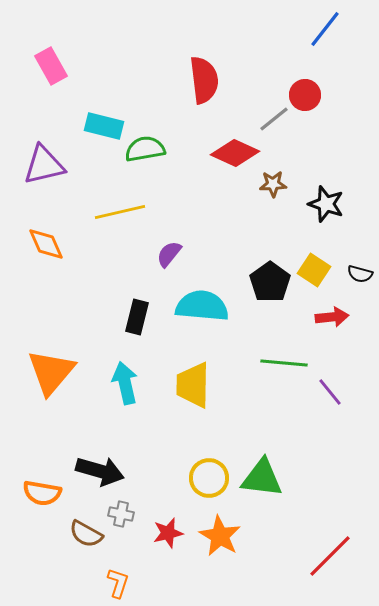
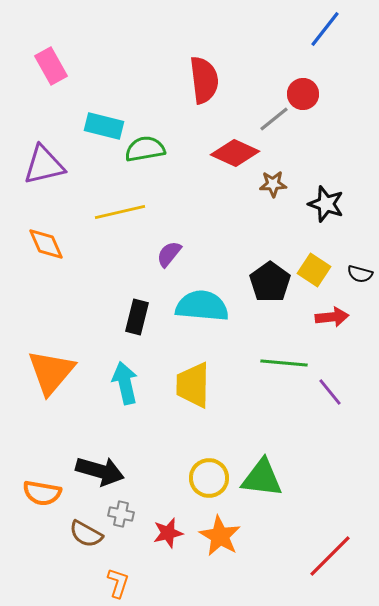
red circle: moved 2 px left, 1 px up
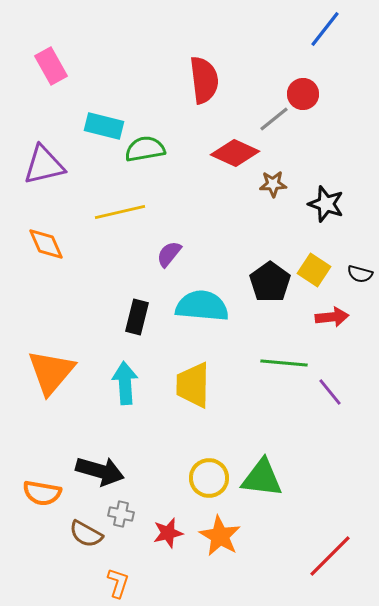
cyan arrow: rotated 9 degrees clockwise
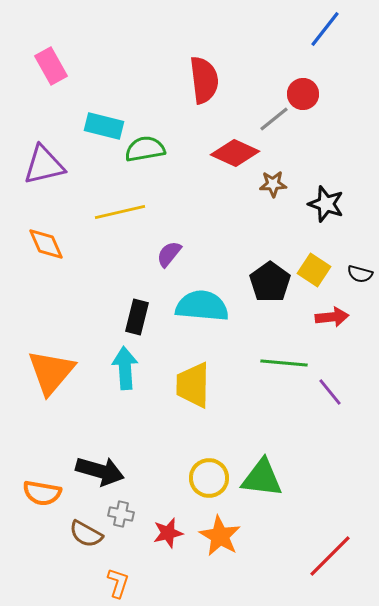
cyan arrow: moved 15 px up
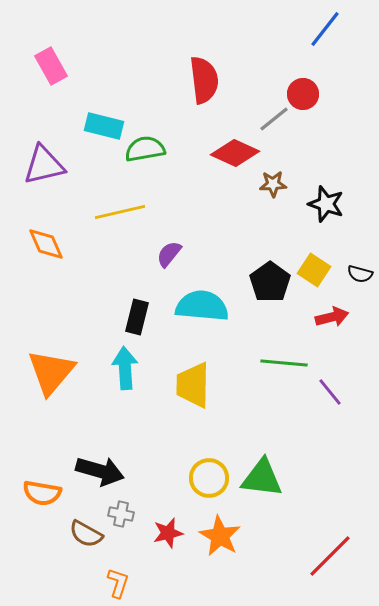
red arrow: rotated 8 degrees counterclockwise
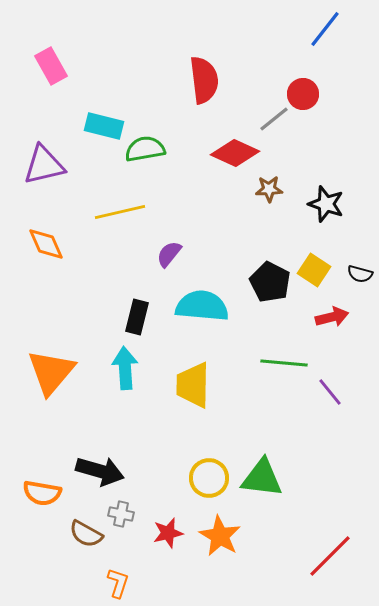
brown star: moved 4 px left, 5 px down
black pentagon: rotated 9 degrees counterclockwise
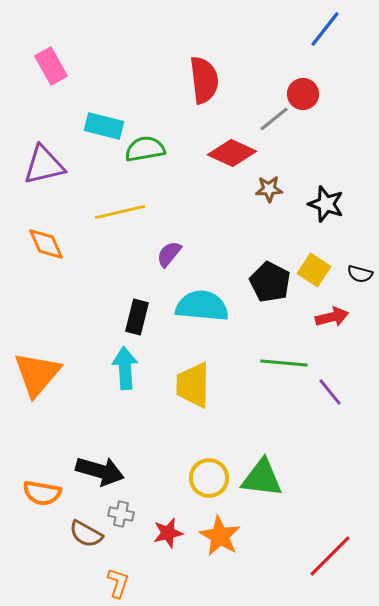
red diamond: moved 3 px left
orange triangle: moved 14 px left, 2 px down
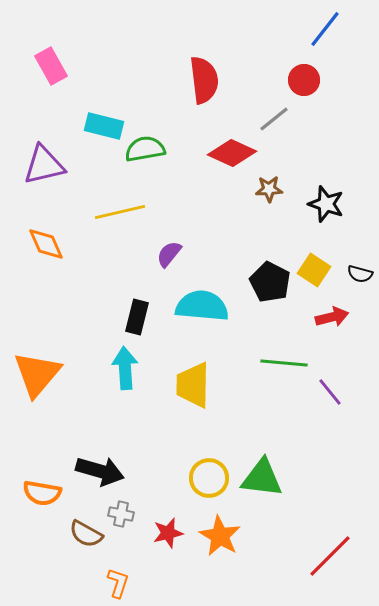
red circle: moved 1 px right, 14 px up
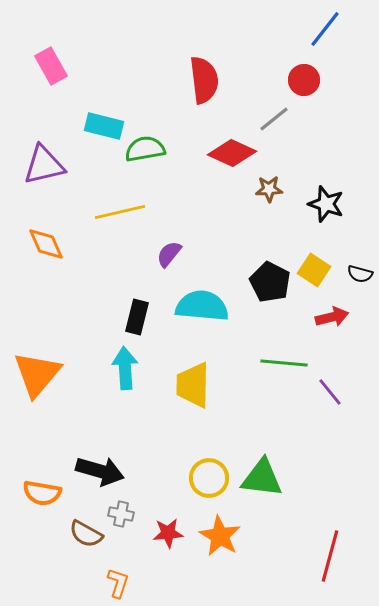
red star: rotated 8 degrees clockwise
red line: rotated 30 degrees counterclockwise
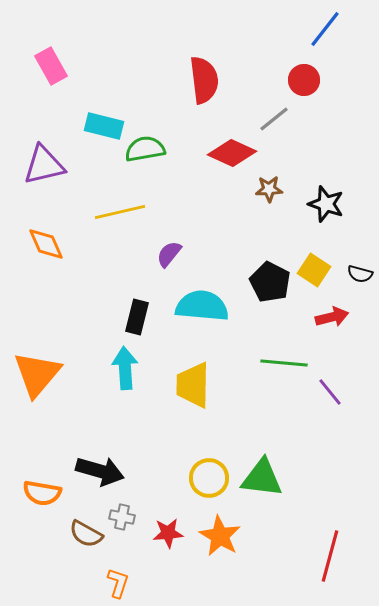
gray cross: moved 1 px right, 3 px down
